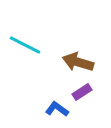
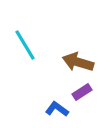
cyan line: rotated 32 degrees clockwise
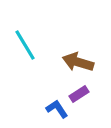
purple rectangle: moved 3 px left, 2 px down
blue L-shape: rotated 20 degrees clockwise
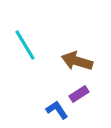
brown arrow: moved 1 px left, 1 px up
blue L-shape: moved 1 px down
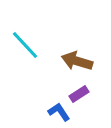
cyan line: rotated 12 degrees counterclockwise
blue L-shape: moved 2 px right, 2 px down
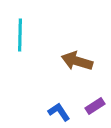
cyan line: moved 5 px left, 10 px up; rotated 44 degrees clockwise
purple rectangle: moved 16 px right, 12 px down
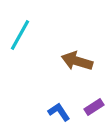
cyan line: rotated 28 degrees clockwise
purple rectangle: moved 1 px left, 1 px down
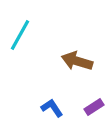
blue L-shape: moved 7 px left, 4 px up
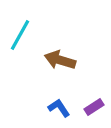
brown arrow: moved 17 px left, 1 px up
blue L-shape: moved 7 px right
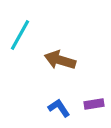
purple rectangle: moved 3 px up; rotated 24 degrees clockwise
